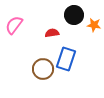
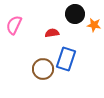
black circle: moved 1 px right, 1 px up
pink semicircle: rotated 12 degrees counterclockwise
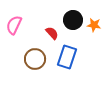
black circle: moved 2 px left, 6 px down
red semicircle: rotated 56 degrees clockwise
blue rectangle: moved 1 px right, 2 px up
brown circle: moved 8 px left, 10 px up
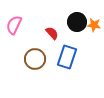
black circle: moved 4 px right, 2 px down
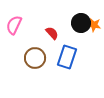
black circle: moved 4 px right, 1 px down
brown circle: moved 1 px up
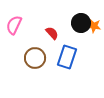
orange star: moved 1 px down
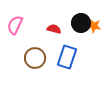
pink semicircle: moved 1 px right
red semicircle: moved 2 px right, 4 px up; rotated 32 degrees counterclockwise
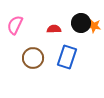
red semicircle: rotated 16 degrees counterclockwise
brown circle: moved 2 px left
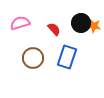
pink semicircle: moved 5 px right, 2 px up; rotated 48 degrees clockwise
red semicircle: rotated 48 degrees clockwise
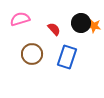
pink semicircle: moved 4 px up
brown circle: moved 1 px left, 4 px up
